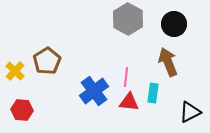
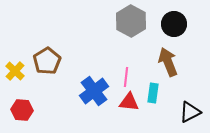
gray hexagon: moved 3 px right, 2 px down
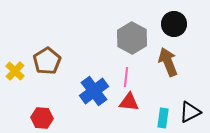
gray hexagon: moved 1 px right, 17 px down
cyan rectangle: moved 10 px right, 25 px down
red hexagon: moved 20 px right, 8 px down
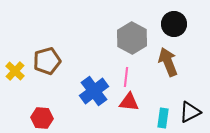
brown pentagon: rotated 16 degrees clockwise
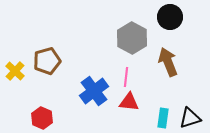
black circle: moved 4 px left, 7 px up
black triangle: moved 6 px down; rotated 10 degrees clockwise
red hexagon: rotated 20 degrees clockwise
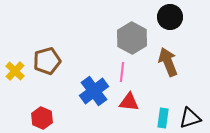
pink line: moved 4 px left, 5 px up
